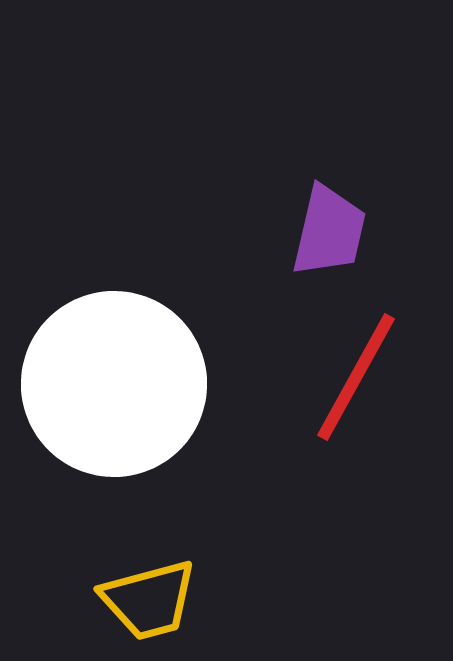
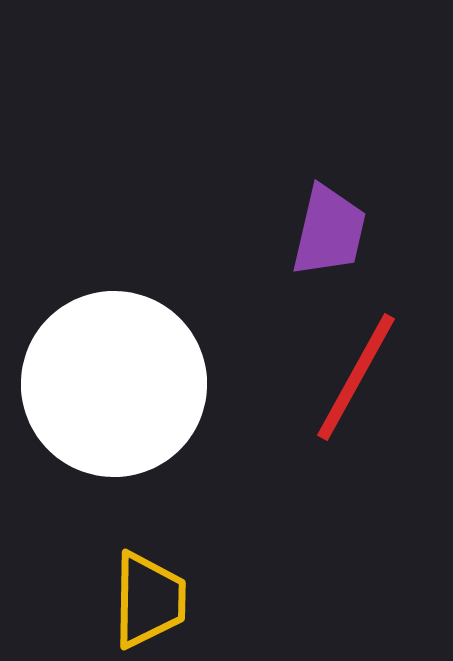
yellow trapezoid: rotated 74 degrees counterclockwise
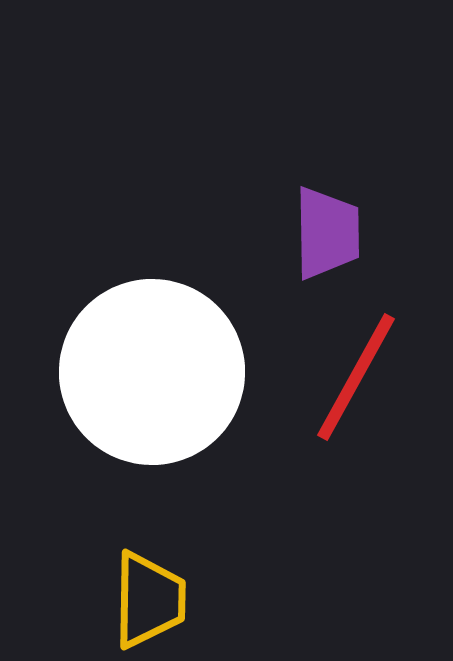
purple trapezoid: moved 2 px left, 2 px down; rotated 14 degrees counterclockwise
white circle: moved 38 px right, 12 px up
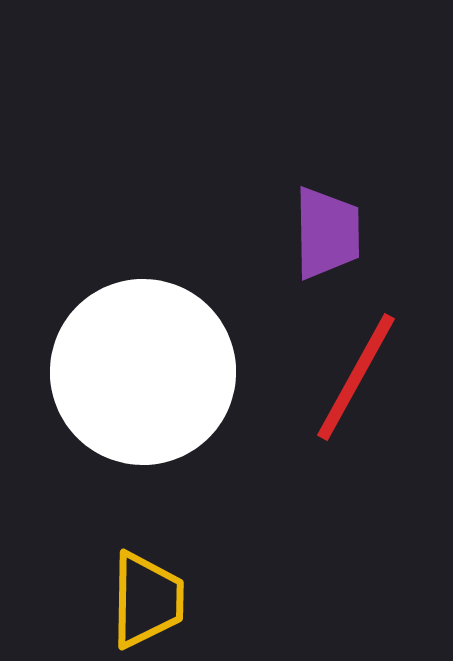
white circle: moved 9 px left
yellow trapezoid: moved 2 px left
